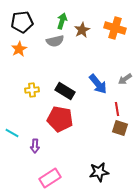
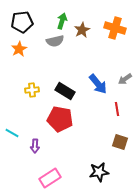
brown square: moved 14 px down
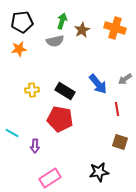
orange star: rotated 21 degrees clockwise
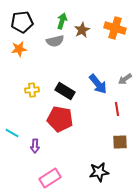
brown square: rotated 21 degrees counterclockwise
